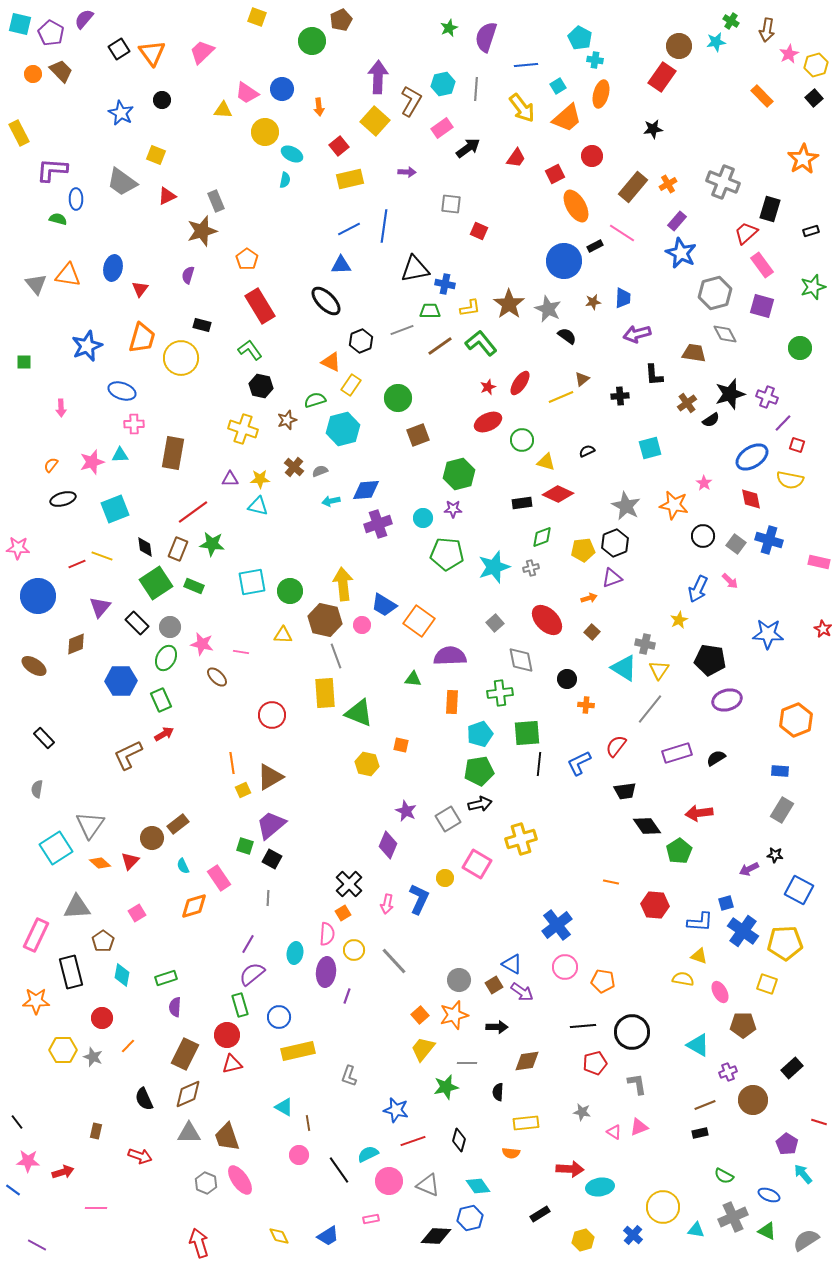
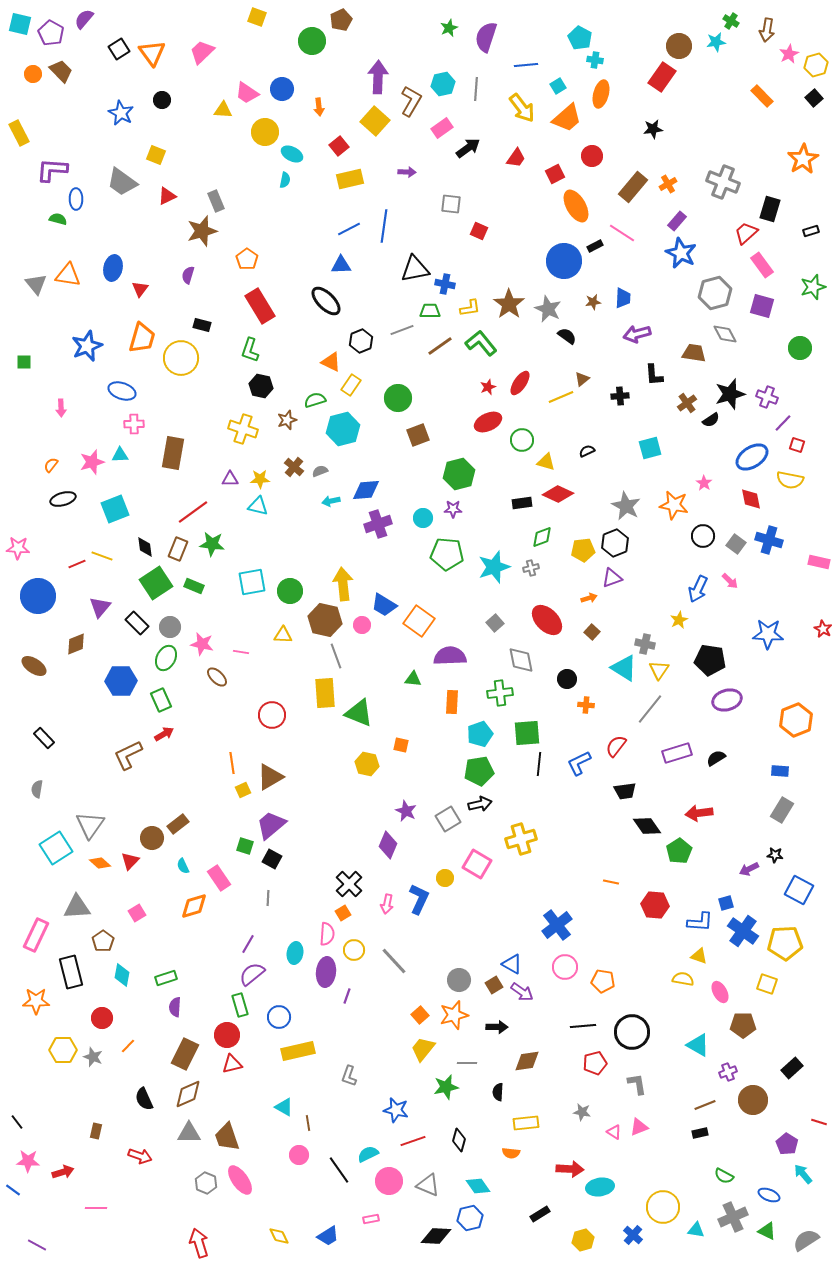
green L-shape at (250, 350): rotated 125 degrees counterclockwise
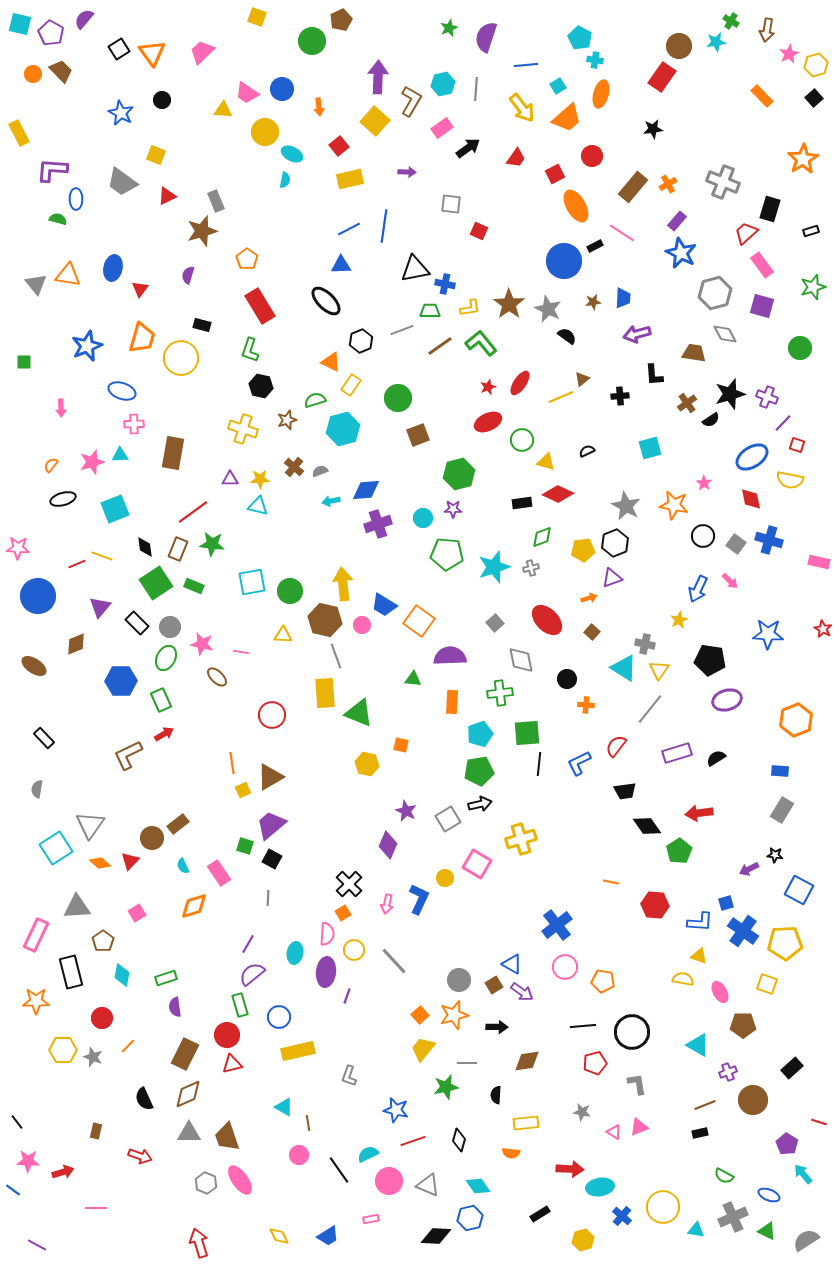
pink rectangle at (219, 878): moved 5 px up
purple semicircle at (175, 1007): rotated 12 degrees counterclockwise
black semicircle at (498, 1092): moved 2 px left, 3 px down
blue cross at (633, 1235): moved 11 px left, 19 px up
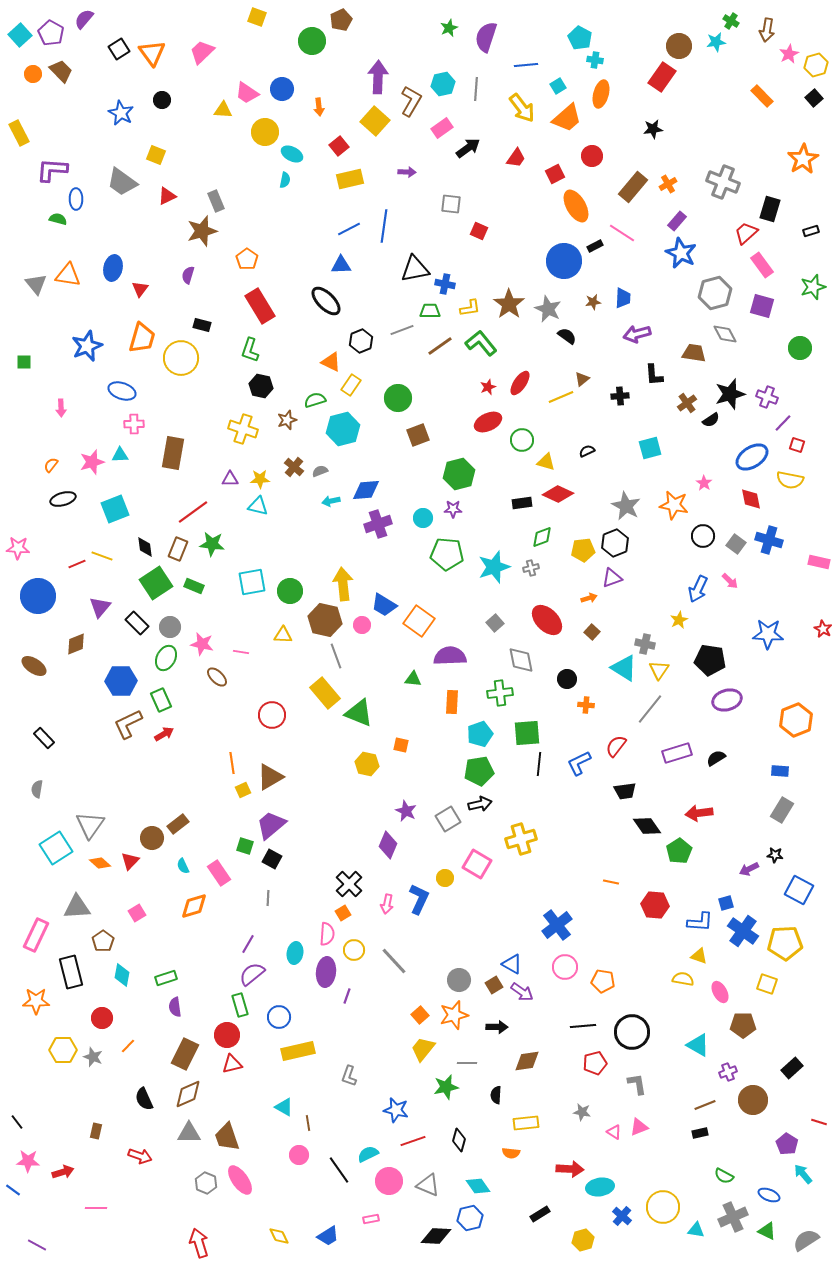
cyan square at (20, 24): moved 11 px down; rotated 35 degrees clockwise
yellow rectangle at (325, 693): rotated 36 degrees counterclockwise
brown L-shape at (128, 755): moved 31 px up
